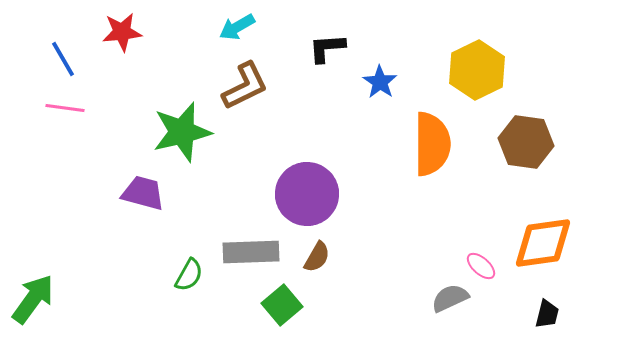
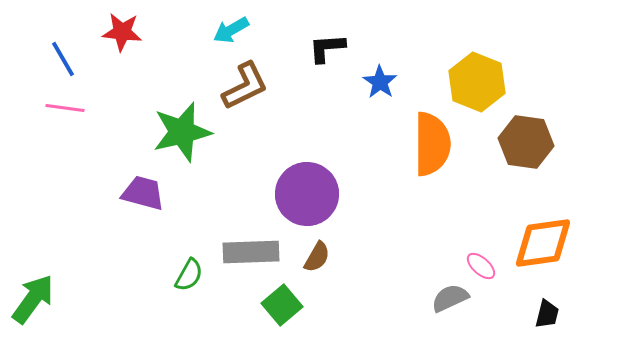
cyan arrow: moved 6 px left, 3 px down
red star: rotated 12 degrees clockwise
yellow hexagon: moved 12 px down; rotated 12 degrees counterclockwise
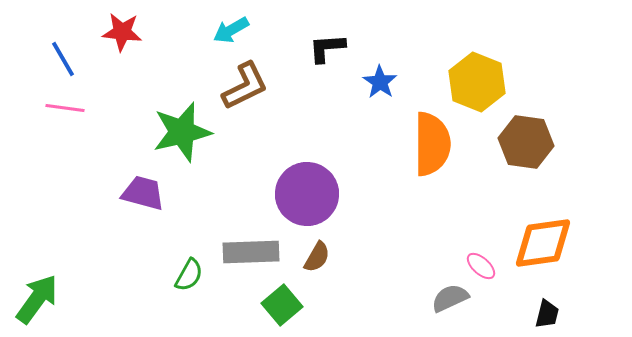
green arrow: moved 4 px right
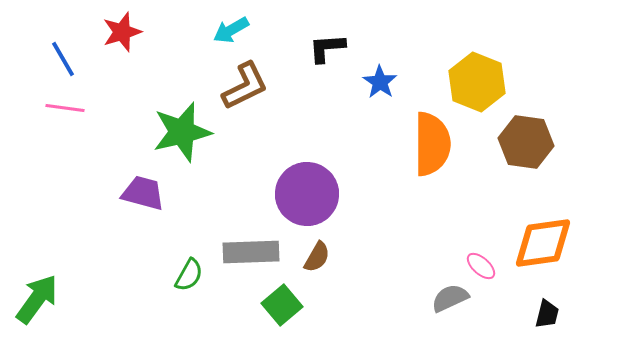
red star: rotated 24 degrees counterclockwise
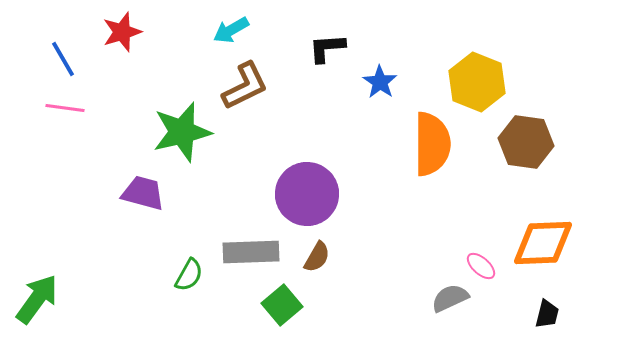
orange diamond: rotated 6 degrees clockwise
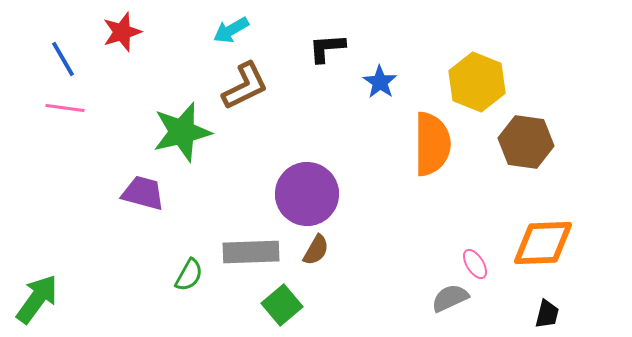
brown semicircle: moved 1 px left, 7 px up
pink ellipse: moved 6 px left, 2 px up; rotated 16 degrees clockwise
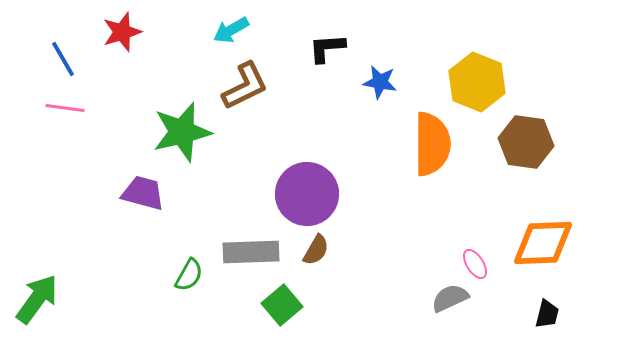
blue star: rotated 24 degrees counterclockwise
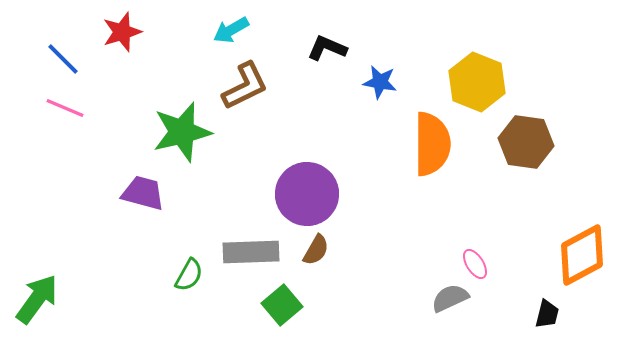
black L-shape: rotated 27 degrees clockwise
blue line: rotated 15 degrees counterclockwise
pink line: rotated 15 degrees clockwise
orange diamond: moved 39 px right, 12 px down; rotated 26 degrees counterclockwise
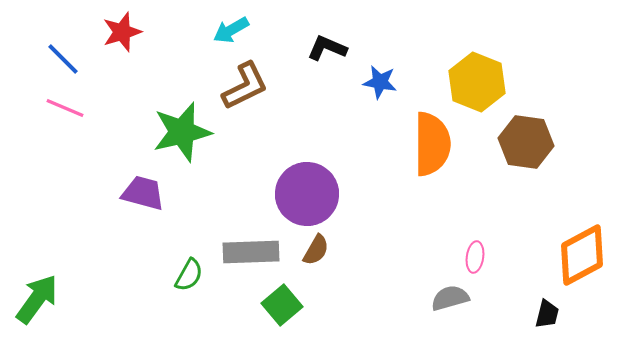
pink ellipse: moved 7 px up; rotated 40 degrees clockwise
gray semicircle: rotated 9 degrees clockwise
